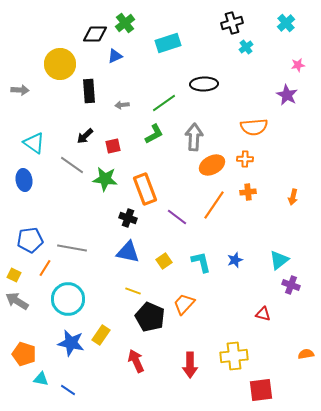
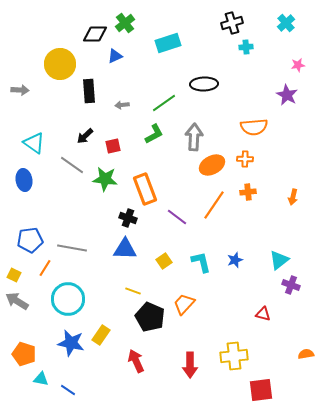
cyan cross at (246, 47): rotated 32 degrees clockwise
blue triangle at (128, 252): moved 3 px left, 3 px up; rotated 10 degrees counterclockwise
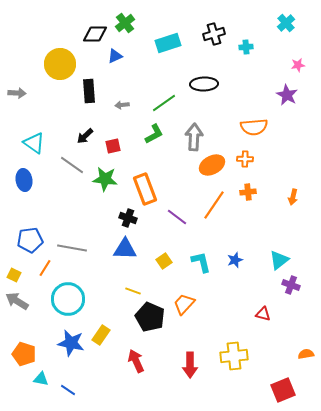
black cross at (232, 23): moved 18 px left, 11 px down
gray arrow at (20, 90): moved 3 px left, 3 px down
red square at (261, 390): moved 22 px right; rotated 15 degrees counterclockwise
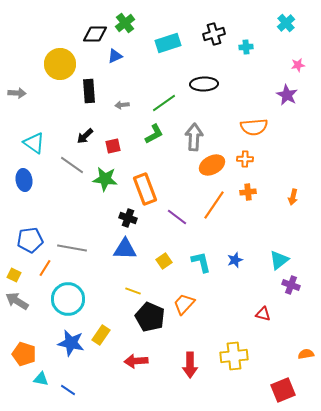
red arrow at (136, 361): rotated 70 degrees counterclockwise
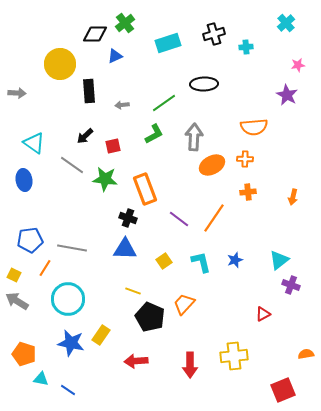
orange line at (214, 205): moved 13 px down
purple line at (177, 217): moved 2 px right, 2 px down
red triangle at (263, 314): rotated 42 degrees counterclockwise
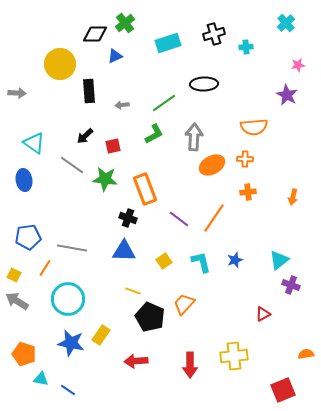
blue pentagon at (30, 240): moved 2 px left, 3 px up
blue triangle at (125, 249): moved 1 px left, 2 px down
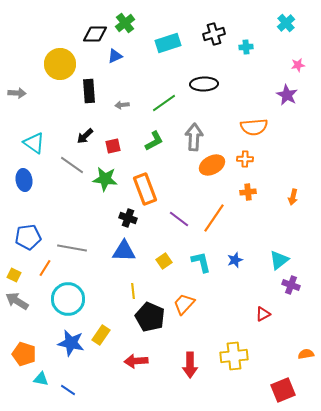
green L-shape at (154, 134): moved 7 px down
yellow line at (133, 291): rotated 63 degrees clockwise
